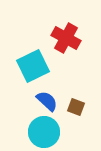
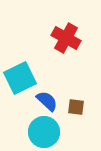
cyan square: moved 13 px left, 12 px down
brown square: rotated 12 degrees counterclockwise
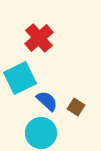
red cross: moved 27 px left; rotated 20 degrees clockwise
brown square: rotated 24 degrees clockwise
cyan circle: moved 3 px left, 1 px down
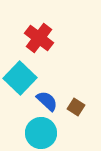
red cross: rotated 12 degrees counterclockwise
cyan square: rotated 20 degrees counterclockwise
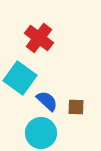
cyan square: rotated 8 degrees counterclockwise
brown square: rotated 30 degrees counterclockwise
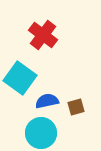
red cross: moved 4 px right, 3 px up
blue semicircle: rotated 55 degrees counterclockwise
brown square: rotated 18 degrees counterclockwise
